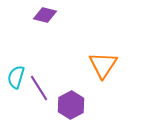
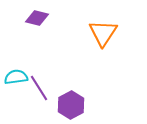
purple diamond: moved 8 px left, 3 px down
orange triangle: moved 32 px up
cyan semicircle: rotated 65 degrees clockwise
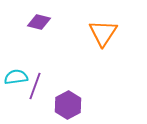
purple diamond: moved 2 px right, 4 px down
purple line: moved 4 px left, 2 px up; rotated 52 degrees clockwise
purple hexagon: moved 3 px left
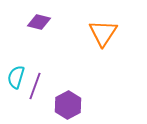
cyan semicircle: rotated 65 degrees counterclockwise
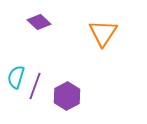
purple diamond: rotated 30 degrees clockwise
purple hexagon: moved 1 px left, 9 px up
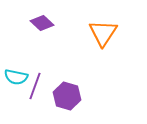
purple diamond: moved 3 px right, 1 px down
cyan semicircle: rotated 95 degrees counterclockwise
purple hexagon: rotated 16 degrees counterclockwise
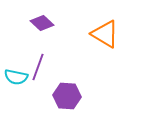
orange triangle: moved 2 px right, 1 px down; rotated 32 degrees counterclockwise
purple line: moved 3 px right, 19 px up
purple hexagon: rotated 12 degrees counterclockwise
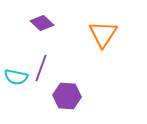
orange triangle: moved 2 px left; rotated 32 degrees clockwise
purple line: moved 3 px right, 1 px down
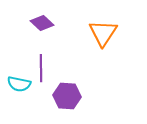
orange triangle: moved 1 px up
purple line: rotated 20 degrees counterclockwise
cyan semicircle: moved 3 px right, 7 px down
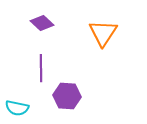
cyan semicircle: moved 2 px left, 24 px down
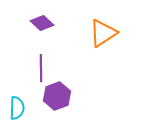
orange triangle: rotated 24 degrees clockwise
purple hexagon: moved 10 px left; rotated 24 degrees counterclockwise
cyan semicircle: rotated 100 degrees counterclockwise
